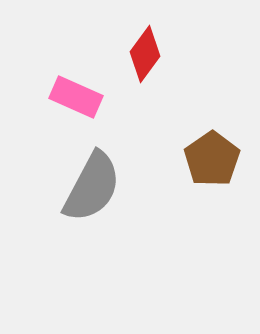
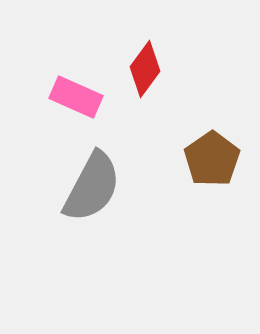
red diamond: moved 15 px down
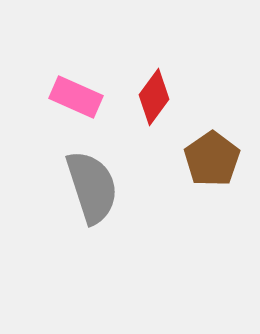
red diamond: moved 9 px right, 28 px down
gray semicircle: rotated 46 degrees counterclockwise
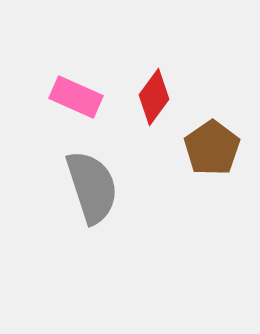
brown pentagon: moved 11 px up
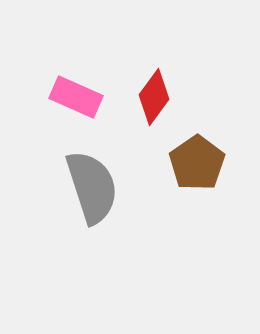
brown pentagon: moved 15 px left, 15 px down
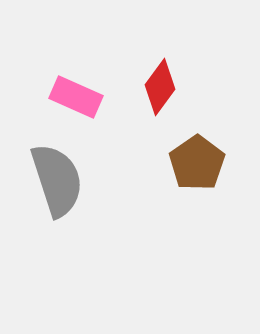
red diamond: moved 6 px right, 10 px up
gray semicircle: moved 35 px left, 7 px up
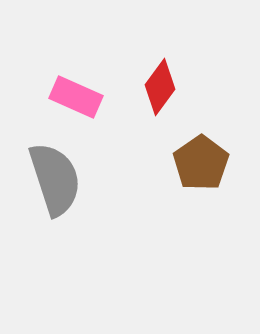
brown pentagon: moved 4 px right
gray semicircle: moved 2 px left, 1 px up
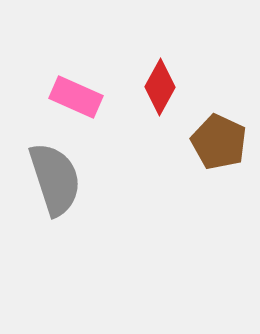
red diamond: rotated 8 degrees counterclockwise
brown pentagon: moved 18 px right, 21 px up; rotated 12 degrees counterclockwise
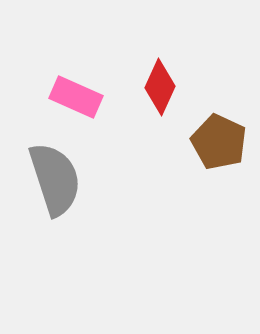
red diamond: rotated 4 degrees counterclockwise
